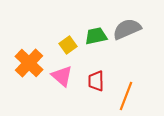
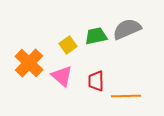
orange line: rotated 68 degrees clockwise
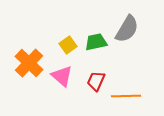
gray semicircle: rotated 144 degrees clockwise
green trapezoid: moved 6 px down
red trapezoid: rotated 25 degrees clockwise
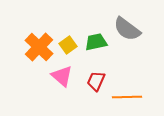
gray semicircle: rotated 96 degrees clockwise
orange cross: moved 10 px right, 16 px up
orange line: moved 1 px right, 1 px down
